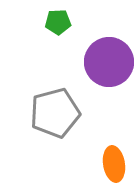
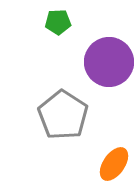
gray pentagon: moved 8 px right, 2 px down; rotated 24 degrees counterclockwise
orange ellipse: rotated 44 degrees clockwise
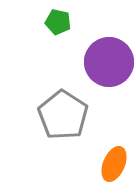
green pentagon: rotated 15 degrees clockwise
orange ellipse: rotated 12 degrees counterclockwise
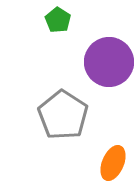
green pentagon: moved 2 px up; rotated 20 degrees clockwise
orange ellipse: moved 1 px left, 1 px up
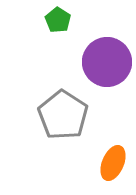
purple circle: moved 2 px left
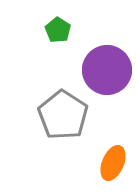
green pentagon: moved 10 px down
purple circle: moved 8 px down
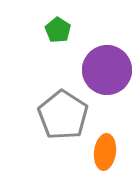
orange ellipse: moved 8 px left, 11 px up; rotated 16 degrees counterclockwise
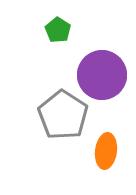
purple circle: moved 5 px left, 5 px down
orange ellipse: moved 1 px right, 1 px up
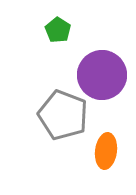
gray pentagon: rotated 12 degrees counterclockwise
